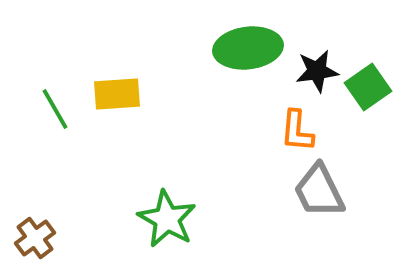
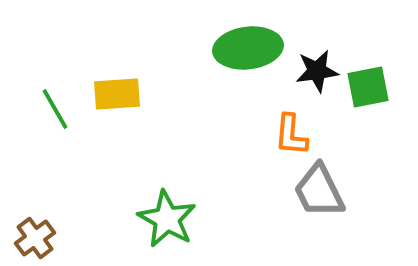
green square: rotated 24 degrees clockwise
orange L-shape: moved 6 px left, 4 px down
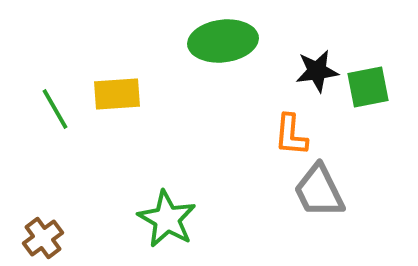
green ellipse: moved 25 px left, 7 px up
brown cross: moved 8 px right
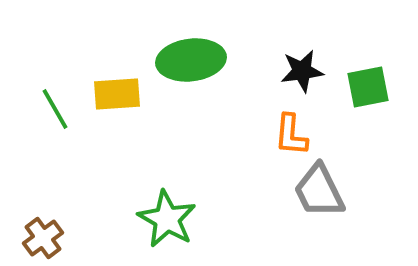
green ellipse: moved 32 px left, 19 px down
black star: moved 15 px left
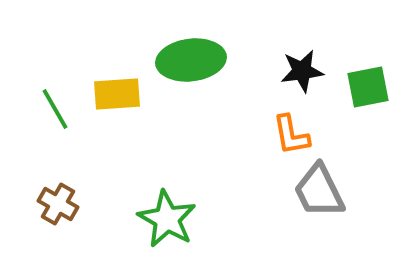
orange L-shape: rotated 15 degrees counterclockwise
brown cross: moved 15 px right, 34 px up; rotated 24 degrees counterclockwise
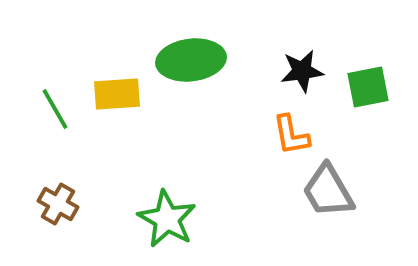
gray trapezoid: moved 9 px right; rotated 4 degrees counterclockwise
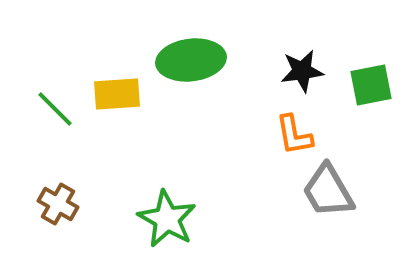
green square: moved 3 px right, 2 px up
green line: rotated 15 degrees counterclockwise
orange L-shape: moved 3 px right
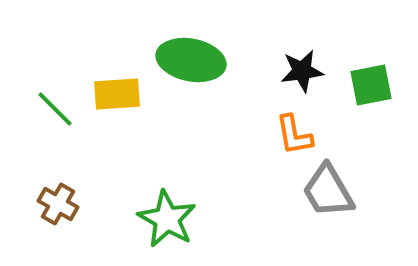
green ellipse: rotated 18 degrees clockwise
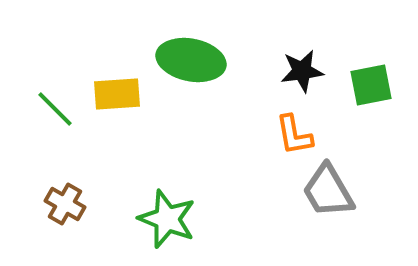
brown cross: moved 7 px right
green star: rotated 8 degrees counterclockwise
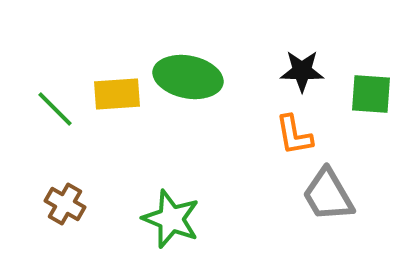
green ellipse: moved 3 px left, 17 px down
black star: rotated 9 degrees clockwise
green square: moved 9 px down; rotated 15 degrees clockwise
gray trapezoid: moved 4 px down
green star: moved 4 px right
